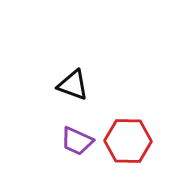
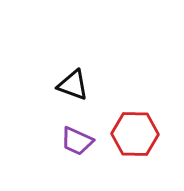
red hexagon: moved 7 px right, 7 px up
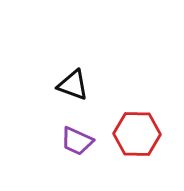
red hexagon: moved 2 px right
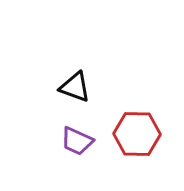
black triangle: moved 2 px right, 2 px down
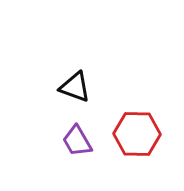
purple trapezoid: rotated 36 degrees clockwise
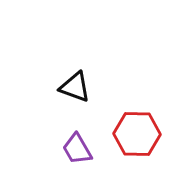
purple trapezoid: moved 8 px down
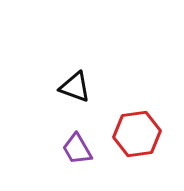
red hexagon: rotated 9 degrees counterclockwise
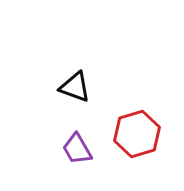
red hexagon: rotated 9 degrees counterclockwise
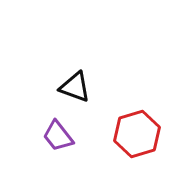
purple trapezoid: moved 19 px left, 13 px up; rotated 8 degrees counterclockwise
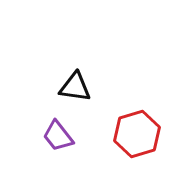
black triangle: rotated 12 degrees counterclockwise
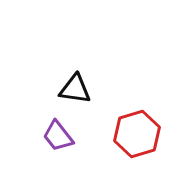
black triangle: moved 2 px down
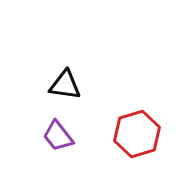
black triangle: moved 10 px left, 4 px up
